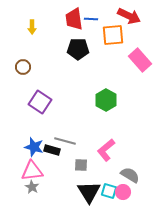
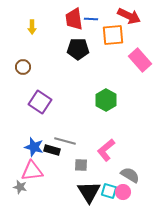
gray star: moved 12 px left; rotated 16 degrees counterclockwise
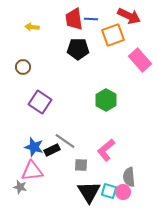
yellow arrow: rotated 96 degrees clockwise
orange square: rotated 15 degrees counterclockwise
gray line: rotated 20 degrees clockwise
black rectangle: rotated 42 degrees counterclockwise
gray semicircle: moved 1 px left, 2 px down; rotated 126 degrees counterclockwise
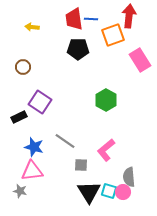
red arrow: rotated 110 degrees counterclockwise
pink rectangle: rotated 10 degrees clockwise
black rectangle: moved 33 px left, 33 px up
gray star: moved 4 px down
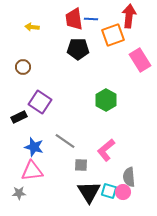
gray star: moved 1 px left, 2 px down; rotated 16 degrees counterclockwise
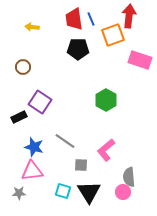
blue line: rotated 64 degrees clockwise
pink rectangle: rotated 40 degrees counterclockwise
cyan square: moved 46 px left
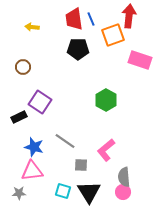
gray semicircle: moved 5 px left
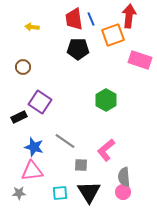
cyan square: moved 3 px left, 2 px down; rotated 21 degrees counterclockwise
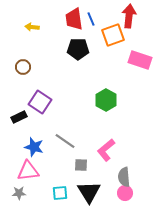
pink triangle: moved 4 px left
pink circle: moved 2 px right, 1 px down
